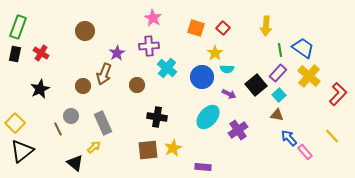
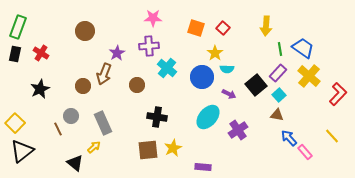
pink star at (153, 18): rotated 30 degrees counterclockwise
green line at (280, 50): moved 1 px up
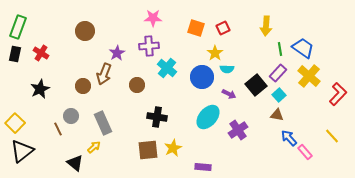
red square at (223, 28): rotated 24 degrees clockwise
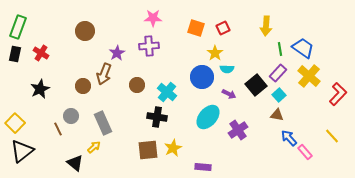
cyan cross at (167, 68): moved 24 px down
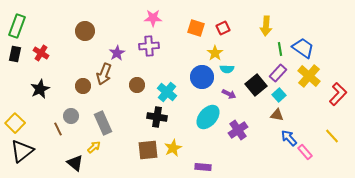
green rectangle at (18, 27): moved 1 px left, 1 px up
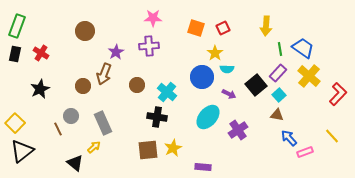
purple star at (117, 53): moved 1 px left, 1 px up
pink rectangle at (305, 152): rotated 70 degrees counterclockwise
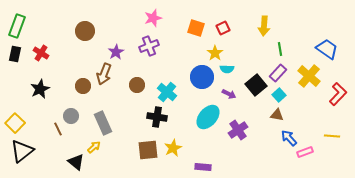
pink star at (153, 18): rotated 18 degrees counterclockwise
yellow arrow at (266, 26): moved 2 px left
purple cross at (149, 46): rotated 18 degrees counterclockwise
blue trapezoid at (303, 48): moved 24 px right, 1 px down
yellow line at (332, 136): rotated 42 degrees counterclockwise
black triangle at (75, 163): moved 1 px right, 1 px up
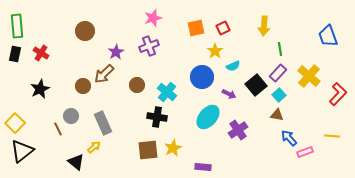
green rectangle at (17, 26): rotated 25 degrees counterclockwise
orange square at (196, 28): rotated 30 degrees counterclockwise
blue trapezoid at (327, 49): moved 1 px right, 13 px up; rotated 145 degrees counterclockwise
yellow star at (215, 53): moved 2 px up
cyan semicircle at (227, 69): moved 6 px right, 3 px up; rotated 24 degrees counterclockwise
brown arrow at (104, 74): rotated 25 degrees clockwise
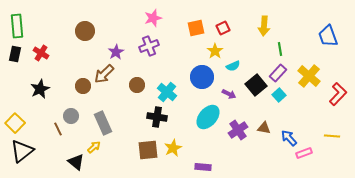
brown triangle at (277, 115): moved 13 px left, 13 px down
pink rectangle at (305, 152): moved 1 px left, 1 px down
